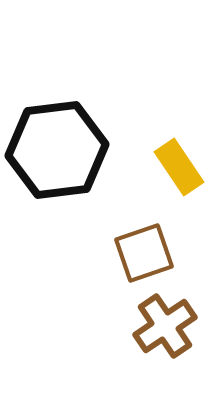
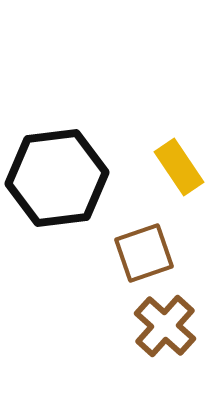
black hexagon: moved 28 px down
brown cross: rotated 14 degrees counterclockwise
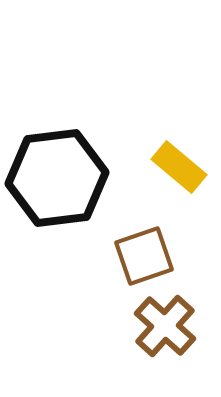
yellow rectangle: rotated 16 degrees counterclockwise
brown square: moved 3 px down
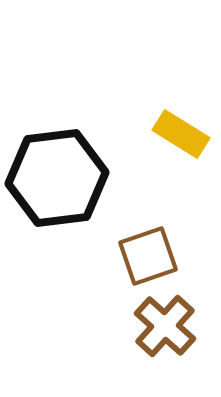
yellow rectangle: moved 2 px right, 33 px up; rotated 8 degrees counterclockwise
brown square: moved 4 px right
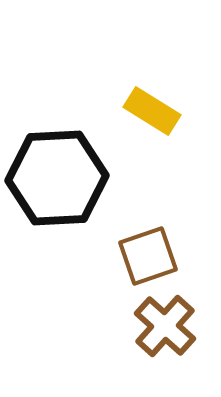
yellow rectangle: moved 29 px left, 23 px up
black hexagon: rotated 4 degrees clockwise
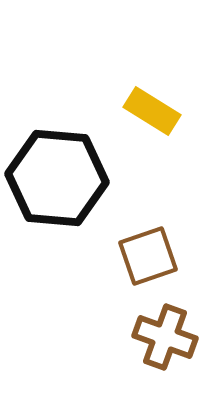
black hexagon: rotated 8 degrees clockwise
brown cross: moved 11 px down; rotated 22 degrees counterclockwise
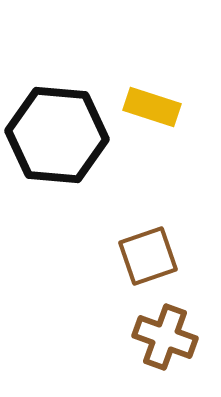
yellow rectangle: moved 4 px up; rotated 14 degrees counterclockwise
black hexagon: moved 43 px up
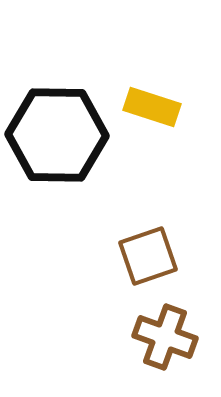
black hexagon: rotated 4 degrees counterclockwise
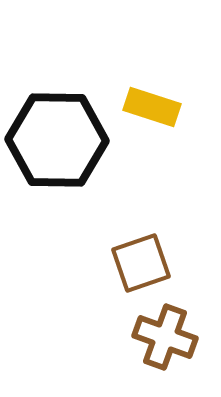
black hexagon: moved 5 px down
brown square: moved 7 px left, 7 px down
